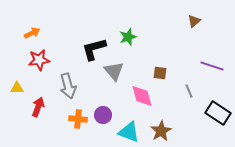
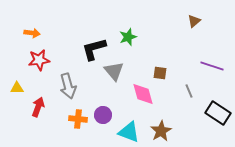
orange arrow: rotated 35 degrees clockwise
pink diamond: moved 1 px right, 2 px up
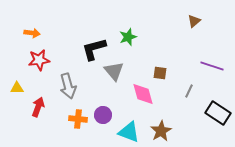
gray line: rotated 48 degrees clockwise
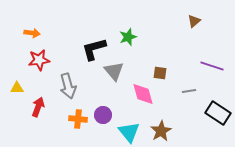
gray line: rotated 56 degrees clockwise
cyan triangle: rotated 30 degrees clockwise
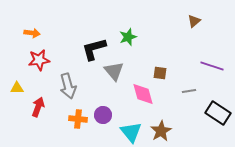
cyan triangle: moved 2 px right
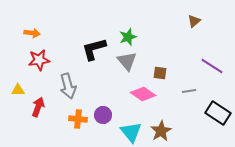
purple line: rotated 15 degrees clockwise
gray triangle: moved 13 px right, 10 px up
yellow triangle: moved 1 px right, 2 px down
pink diamond: rotated 40 degrees counterclockwise
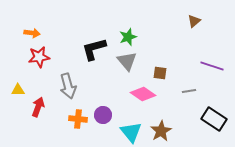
red star: moved 3 px up
purple line: rotated 15 degrees counterclockwise
black rectangle: moved 4 px left, 6 px down
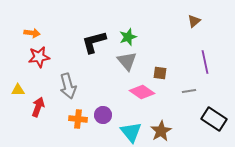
black L-shape: moved 7 px up
purple line: moved 7 px left, 4 px up; rotated 60 degrees clockwise
pink diamond: moved 1 px left, 2 px up
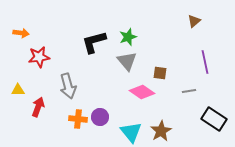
orange arrow: moved 11 px left
purple circle: moved 3 px left, 2 px down
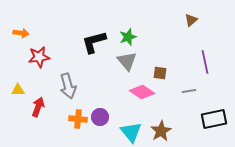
brown triangle: moved 3 px left, 1 px up
black rectangle: rotated 45 degrees counterclockwise
